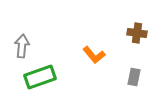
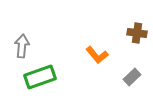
orange L-shape: moved 3 px right
gray rectangle: moved 2 px left; rotated 36 degrees clockwise
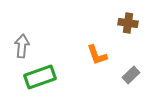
brown cross: moved 9 px left, 10 px up
orange L-shape: rotated 20 degrees clockwise
gray rectangle: moved 1 px left, 2 px up
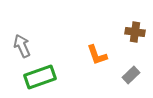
brown cross: moved 7 px right, 9 px down
gray arrow: rotated 30 degrees counterclockwise
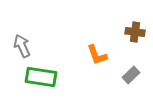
green rectangle: moved 1 px right; rotated 28 degrees clockwise
